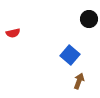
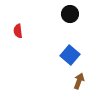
black circle: moved 19 px left, 5 px up
red semicircle: moved 5 px right, 2 px up; rotated 96 degrees clockwise
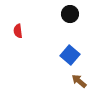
brown arrow: rotated 70 degrees counterclockwise
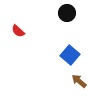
black circle: moved 3 px left, 1 px up
red semicircle: rotated 40 degrees counterclockwise
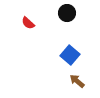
red semicircle: moved 10 px right, 8 px up
brown arrow: moved 2 px left
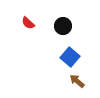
black circle: moved 4 px left, 13 px down
blue square: moved 2 px down
